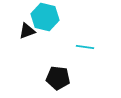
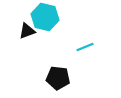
cyan line: rotated 30 degrees counterclockwise
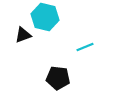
black triangle: moved 4 px left, 4 px down
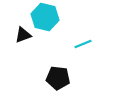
cyan line: moved 2 px left, 3 px up
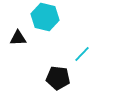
black triangle: moved 5 px left, 3 px down; rotated 18 degrees clockwise
cyan line: moved 1 px left, 10 px down; rotated 24 degrees counterclockwise
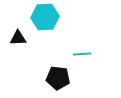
cyan hexagon: rotated 16 degrees counterclockwise
cyan line: rotated 42 degrees clockwise
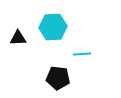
cyan hexagon: moved 8 px right, 10 px down
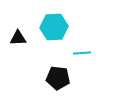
cyan hexagon: moved 1 px right
cyan line: moved 1 px up
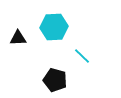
cyan line: moved 3 px down; rotated 48 degrees clockwise
black pentagon: moved 3 px left, 2 px down; rotated 10 degrees clockwise
